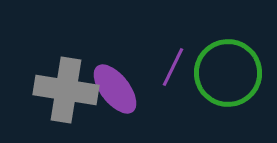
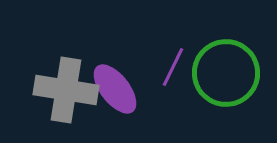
green circle: moved 2 px left
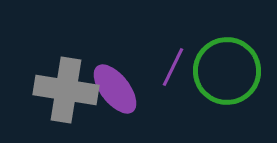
green circle: moved 1 px right, 2 px up
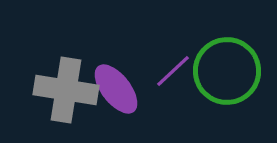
purple line: moved 4 px down; rotated 21 degrees clockwise
purple ellipse: moved 1 px right
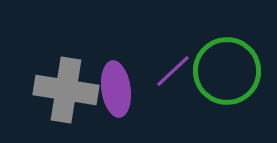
purple ellipse: rotated 30 degrees clockwise
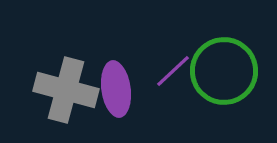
green circle: moved 3 px left
gray cross: rotated 6 degrees clockwise
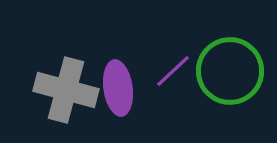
green circle: moved 6 px right
purple ellipse: moved 2 px right, 1 px up
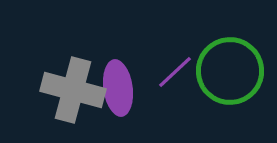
purple line: moved 2 px right, 1 px down
gray cross: moved 7 px right
